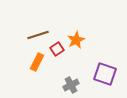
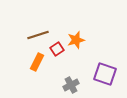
orange star: rotated 12 degrees clockwise
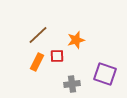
brown line: rotated 25 degrees counterclockwise
red square: moved 7 px down; rotated 32 degrees clockwise
gray cross: moved 1 px right, 1 px up; rotated 21 degrees clockwise
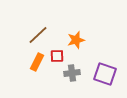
gray cross: moved 11 px up
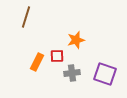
brown line: moved 12 px left, 18 px up; rotated 30 degrees counterclockwise
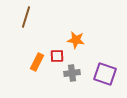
orange star: rotated 24 degrees clockwise
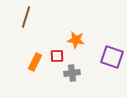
orange rectangle: moved 2 px left
purple square: moved 7 px right, 17 px up
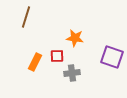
orange star: moved 1 px left, 2 px up
